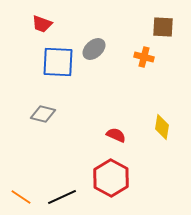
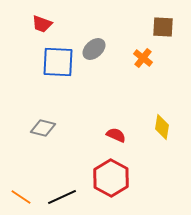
orange cross: moved 1 px left, 1 px down; rotated 24 degrees clockwise
gray diamond: moved 14 px down
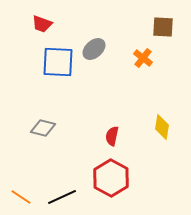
red semicircle: moved 4 px left, 1 px down; rotated 102 degrees counterclockwise
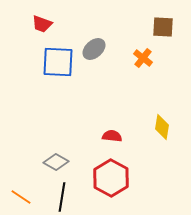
gray diamond: moved 13 px right, 34 px down; rotated 15 degrees clockwise
red semicircle: rotated 84 degrees clockwise
black line: rotated 56 degrees counterclockwise
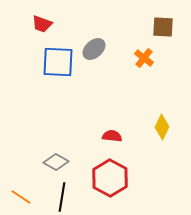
orange cross: moved 1 px right
yellow diamond: rotated 15 degrees clockwise
red hexagon: moved 1 px left
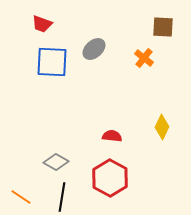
blue square: moved 6 px left
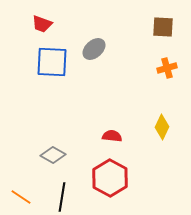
orange cross: moved 23 px right, 10 px down; rotated 36 degrees clockwise
gray diamond: moved 3 px left, 7 px up
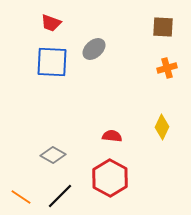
red trapezoid: moved 9 px right, 1 px up
black line: moved 2 px left, 1 px up; rotated 36 degrees clockwise
